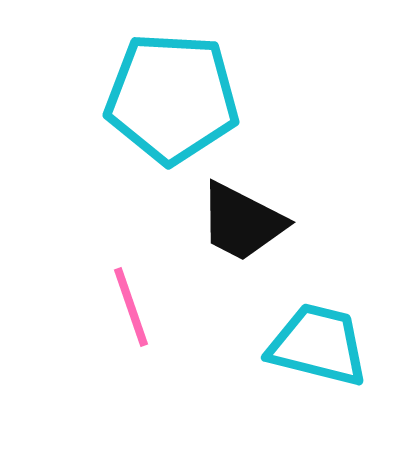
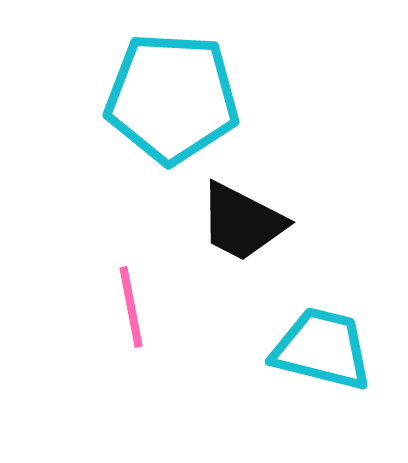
pink line: rotated 8 degrees clockwise
cyan trapezoid: moved 4 px right, 4 px down
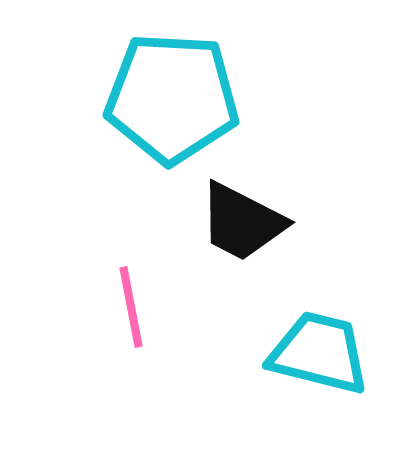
cyan trapezoid: moved 3 px left, 4 px down
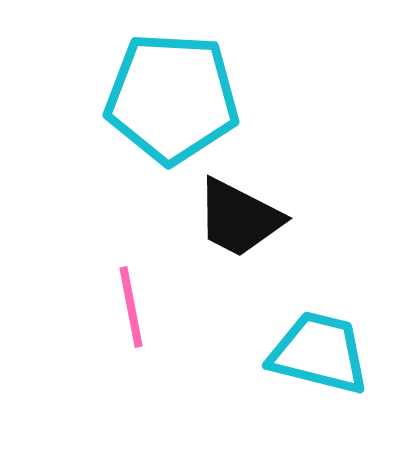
black trapezoid: moved 3 px left, 4 px up
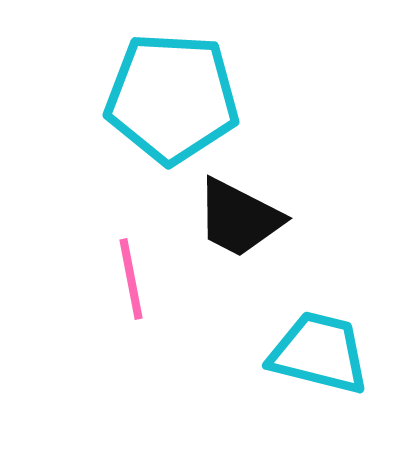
pink line: moved 28 px up
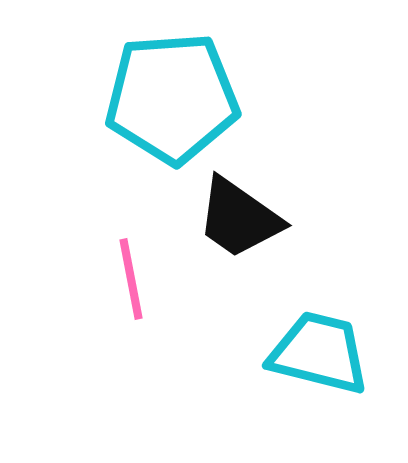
cyan pentagon: rotated 7 degrees counterclockwise
black trapezoid: rotated 8 degrees clockwise
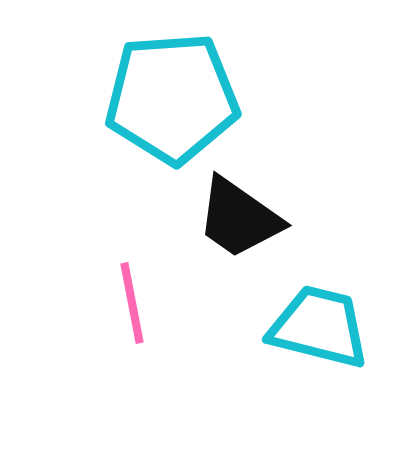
pink line: moved 1 px right, 24 px down
cyan trapezoid: moved 26 px up
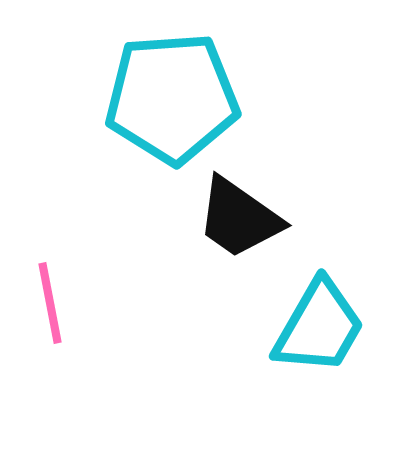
pink line: moved 82 px left
cyan trapezoid: rotated 106 degrees clockwise
